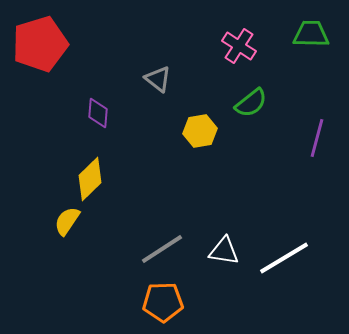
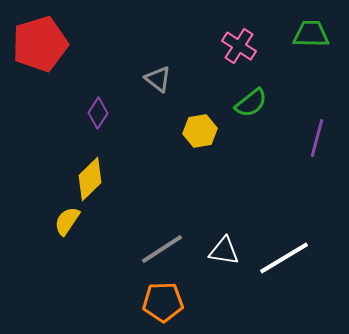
purple diamond: rotated 28 degrees clockwise
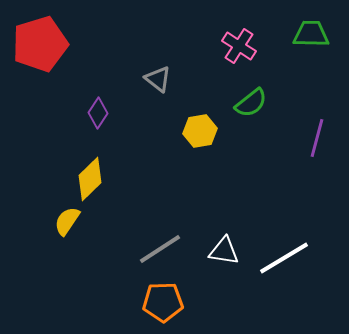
gray line: moved 2 px left
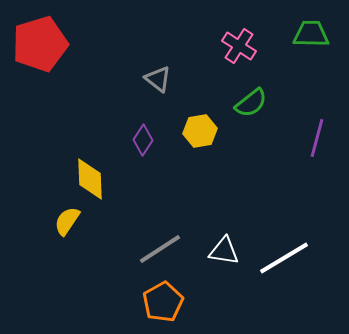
purple diamond: moved 45 px right, 27 px down
yellow diamond: rotated 48 degrees counterclockwise
orange pentagon: rotated 27 degrees counterclockwise
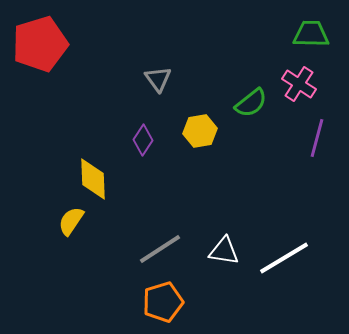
pink cross: moved 60 px right, 38 px down
gray triangle: rotated 16 degrees clockwise
yellow diamond: moved 3 px right
yellow semicircle: moved 4 px right
orange pentagon: rotated 12 degrees clockwise
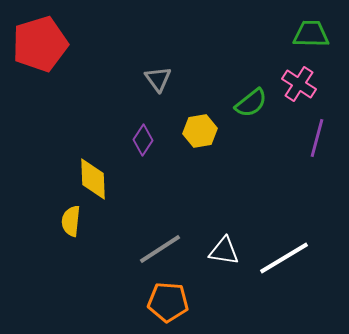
yellow semicircle: rotated 28 degrees counterclockwise
orange pentagon: moved 5 px right; rotated 21 degrees clockwise
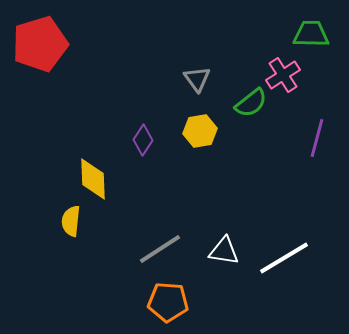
gray triangle: moved 39 px right
pink cross: moved 16 px left, 9 px up; rotated 24 degrees clockwise
